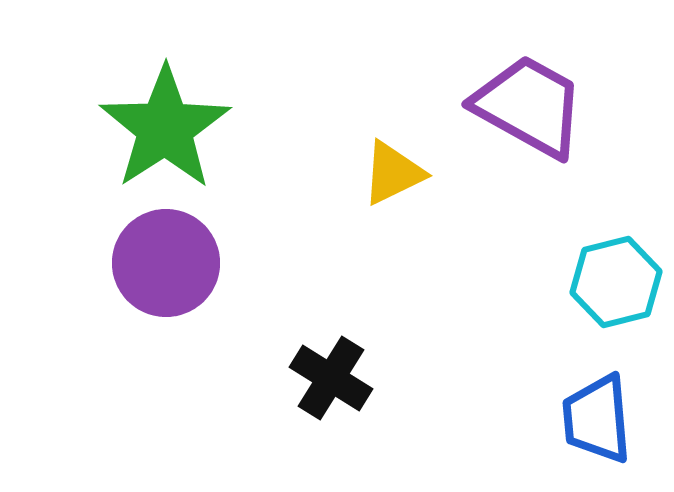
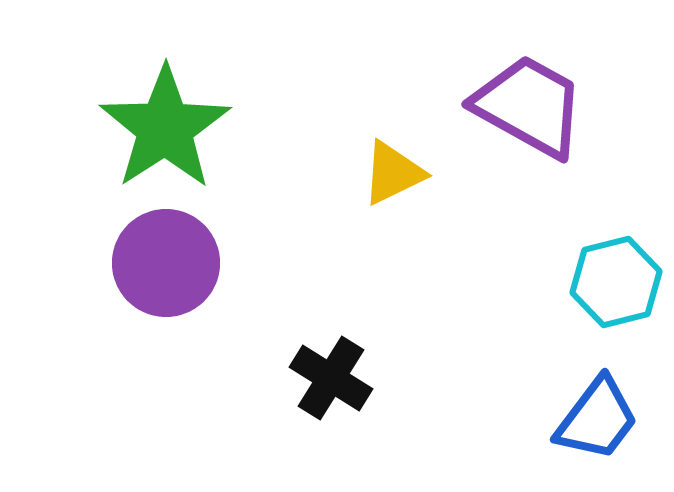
blue trapezoid: rotated 138 degrees counterclockwise
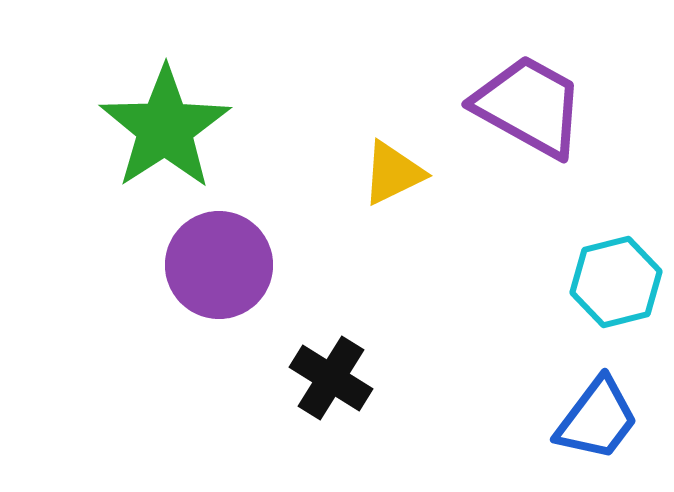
purple circle: moved 53 px right, 2 px down
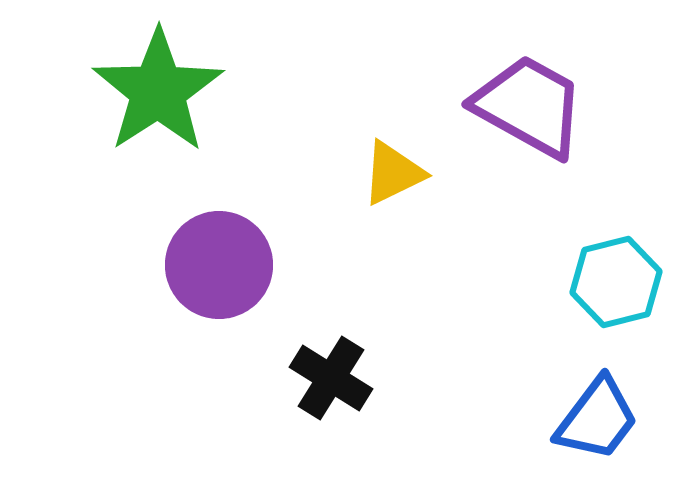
green star: moved 7 px left, 37 px up
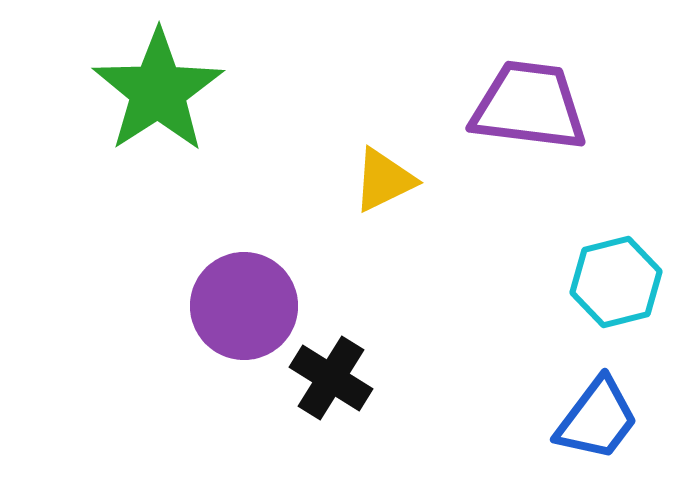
purple trapezoid: rotated 22 degrees counterclockwise
yellow triangle: moved 9 px left, 7 px down
purple circle: moved 25 px right, 41 px down
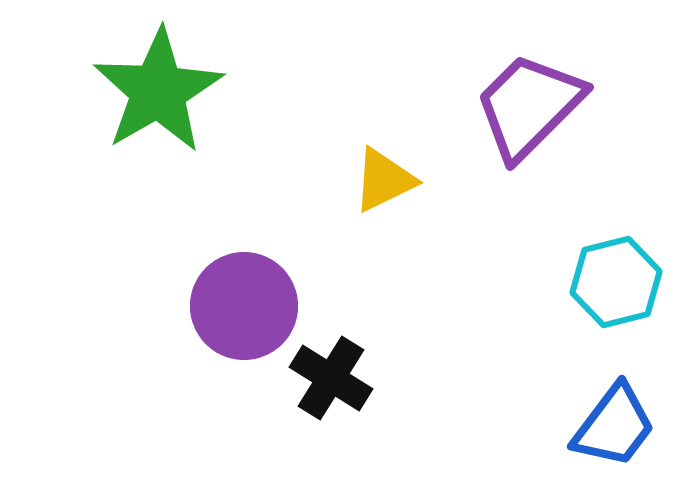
green star: rotated 3 degrees clockwise
purple trapezoid: rotated 52 degrees counterclockwise
blue trapezoid: moved 17 px right, 7 px down
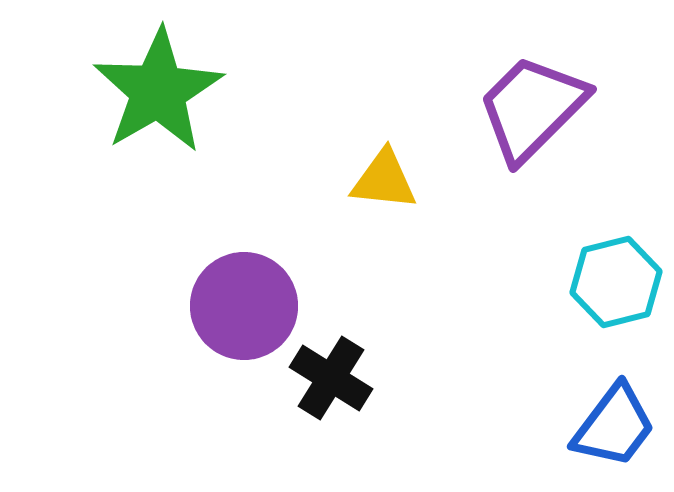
purple trapezoid: moved 3 px right, 2 px down
yellow triangle: rotated 32 degrees clockwise
